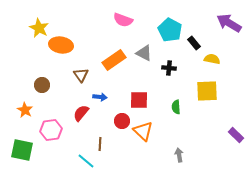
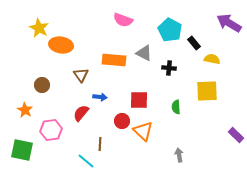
orange rectangle: rotated 40 degrees clockwise
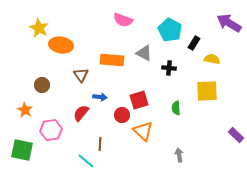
black rectangle: rotated 72 degrees clockwise
orange rectangle: moved 2 px left
red square: rotated 18 degrees counterclockwise
green semicircle: moved 1 px down
red circle: moved 6 px up
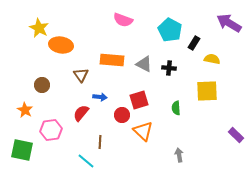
gray triangle: moved 11 px down
brown line: moved 2 px up
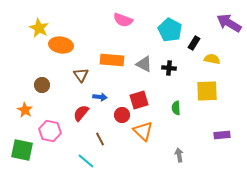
pink hexagon: moved 1 px left, 1 px down; rotated 20 degrees clockwise
purple rectangle: moved 14 px left; rotated 49 degrees counterclockwise
brown line: moved 3 px up; rotated 32 degrees counterclockwise
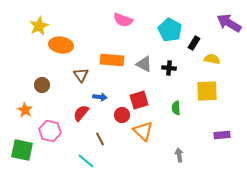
yellow star: moved 2 px up; rotated 18 degrees clockwise
